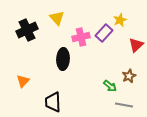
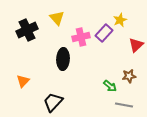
brown star: rotated 16 degrees clockwise
black trapezoid: rotated 45 degrees clockwise
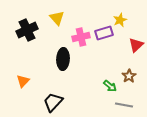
purple rectangle: rotated 30 degrees clockwise
brown star: rotated 24 degrees counterclockwise
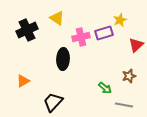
yellow triangle: rotated 14 degrees counterclockwise
brown star: rotated 16 degrees clockwise
orange triangle: rotated 16 degrees clockwise
green arrow: moved 5 px left, 2 px down
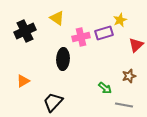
black cross: moved 2 px left, 1 px down
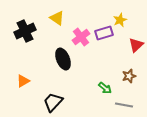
pink cross: rotated 24 degrees counterclockwise
black ellipse: rotated 25 degrees counterclockwise
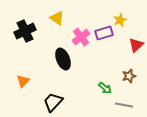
orange triangle: rotated 16 degrees counterclockwise
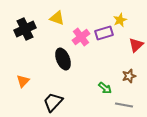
yellow triangle: rotated 14 degrees counterclockwise
black cross: moved 2 px up
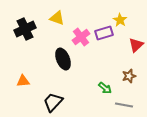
yellow star: rotated 16 degrees counterclockwise
orange triangle: rotated 40 degrees clockwise
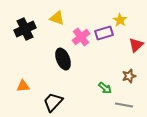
orange triangle: moved 5 px down
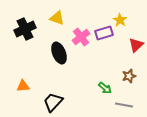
black ellipse: moved 4 px left, 6 px up
